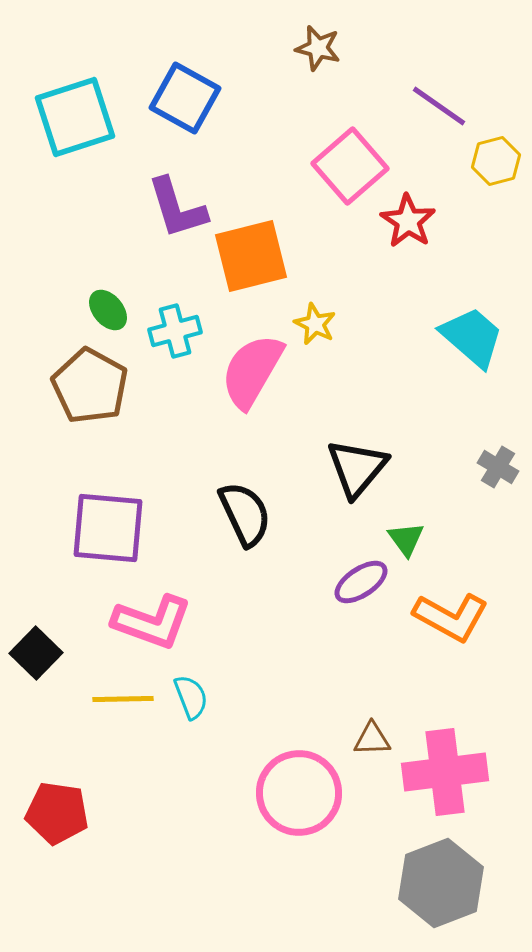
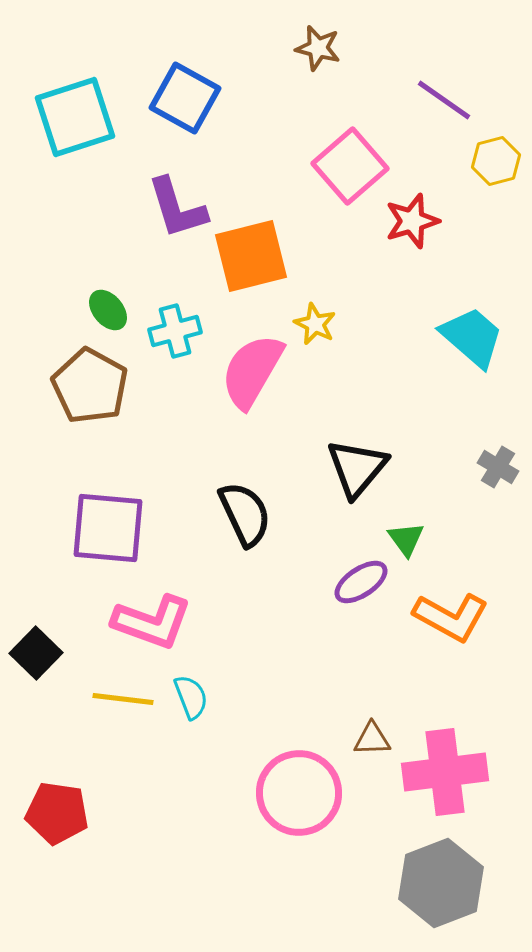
purple line: moved 5 px right, 6 px up
red star: moved 4 px right; rotated 22 degrees clockwise
yellow line: rotated 8 degrees clockwise
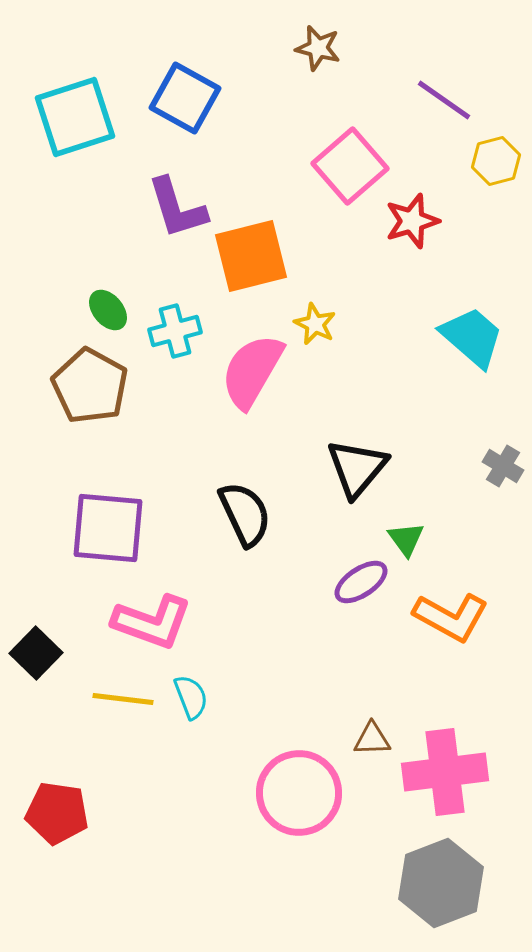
gray cross: moved 5 px right, 1 px up
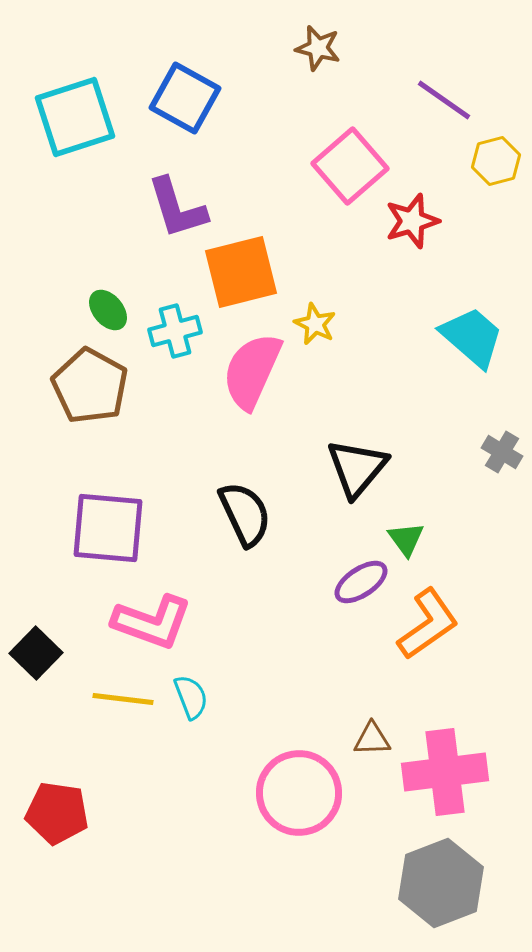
orange square: moved 10 px left, 16 px down
pink semicircle: rotated 6 degrees counterclockwise
gray cross: moved 1 px left, 14 px up
orange L-shape: moved 23 px left, 7 px down; rotated 64 degrees counterclockwise
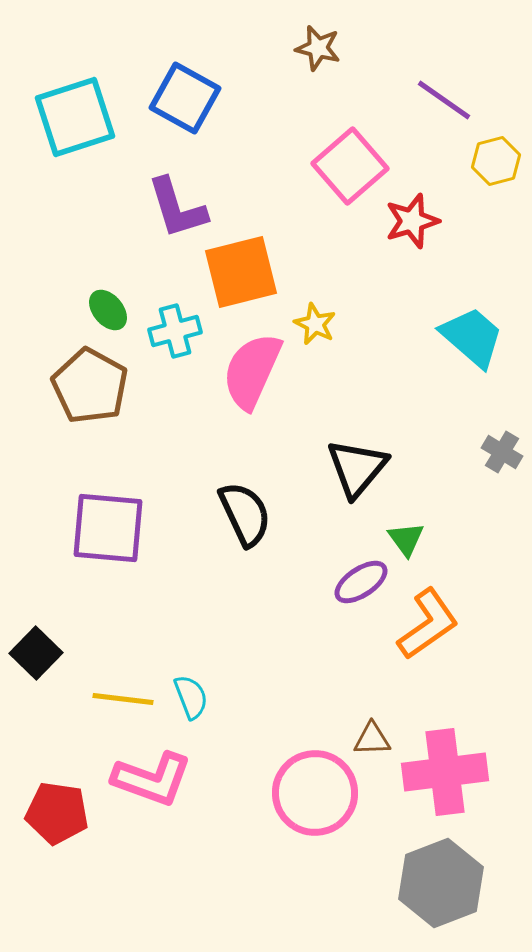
pink L-shape: moved 157 px down
pink circle: moved 16 px right
